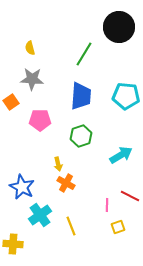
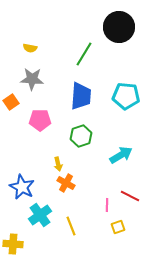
yellow semicircle: rotated 64 degrees counterclockwise
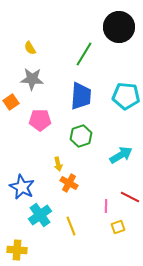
yellow semicircle: rotated 48 degrees clockwise
orange cross: moved 3 px right
red line: moved 1 px down
pink line: moved 1 px left, 1 px down
yellow cross: moved 4 px right, 6 px down
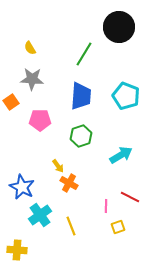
cyan pentagon: rotated 16 degrees clockwise
yellow arrow: moved 2 px down; rotated 24 degrees counterclockwise
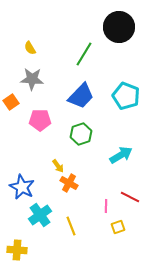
blue trapezoid: rotated 40 degrees clockwise
green hexagon: moved 2 px up
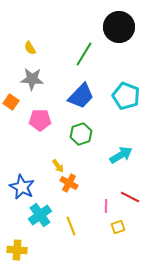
orange square: rotated 21 degrees counterclockwise
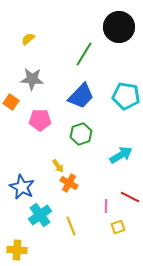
yellow semicircle: moved 2 px left, 9 px up; rotated 80 degrees clockwise
cyan pentagon: rotated 12 degrees counterclockwise
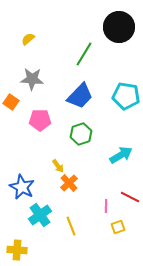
blue trapezoid: moved 1 px left
orange cross: rotated 18 degrees clockwise
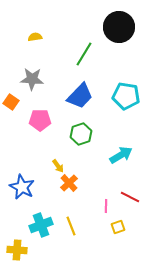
yellow semicircle: moved 7 px right, 2 px up; rotated 32 degrees clockwise
cyan cross: moved 1 px right, 10 px down; rotated 15 degrees clockwise
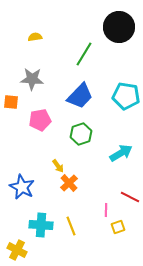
orange square: rotated 28 degrees counterclockwise
pink pentagon: rotated 10 degrees counterclockwise
cyan arrow: moved 2 px up
pink line: moved 4 px down
cyan cross: rotated 25 degrees clockwise
yellow cross: rotated 24 degrees clockwise
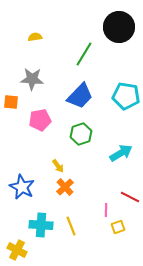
orange cross: moved 4 px left, 4 px down
